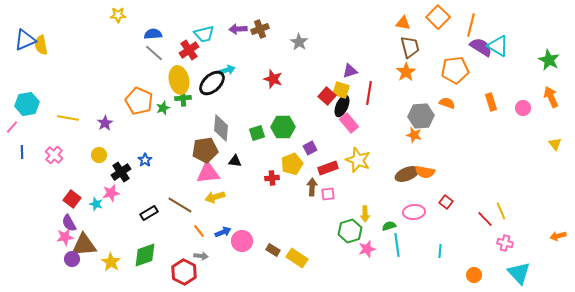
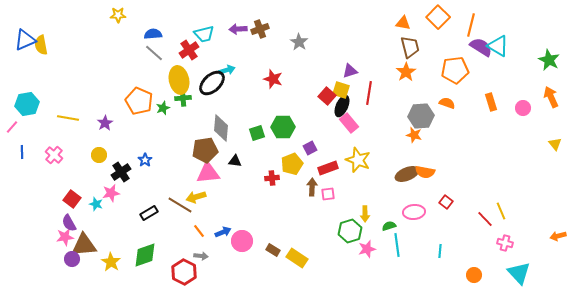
yellow arrow at (215, 197): moved 19 px left
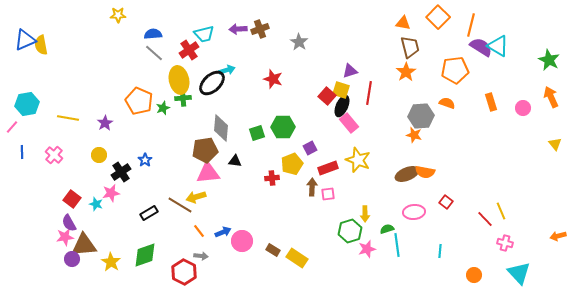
green semicircle at (389, 226): moved 2 px left, 3 px down
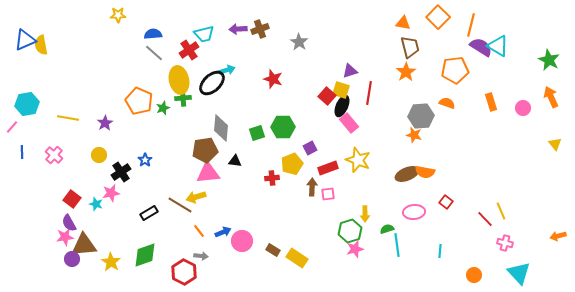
pink star at (367, 249): moved 12 px left
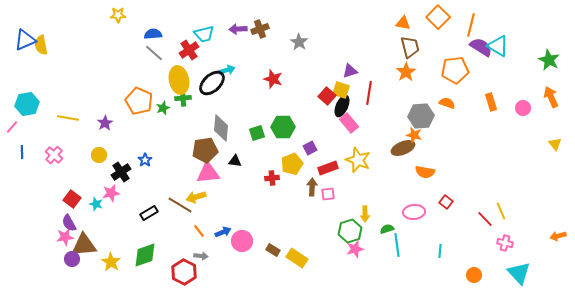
brown ellipse at (407, 174): moved 4 px left, 26 px up
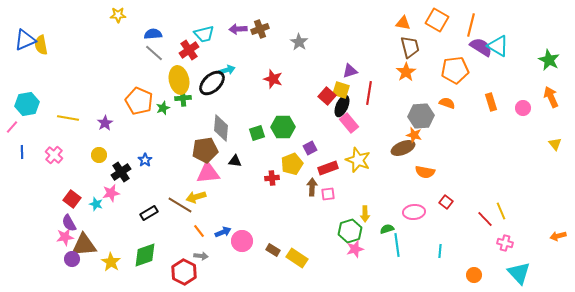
orange square at (438, 17): moved 1 px left, 3 px down; rotated 15 degrees counterclockwise
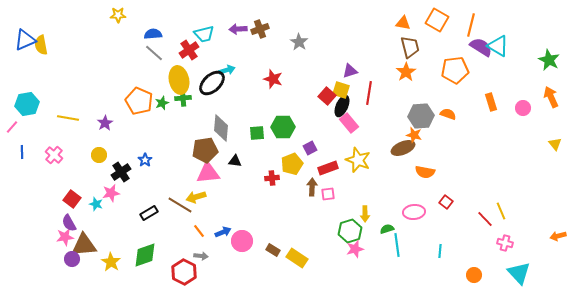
orange semicircle at (447, 103): moved 1 px right, 11 px down
green star at (163, 108): moved 1 px left, 5 px up
green square at (257, 133): rotated 14 degrees clockwise
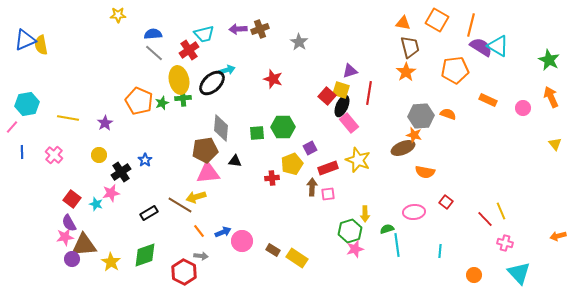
orange rectangle at (491, 102): moved 3 px left, 2 px up; rotated 48 degrees counterclockwise
